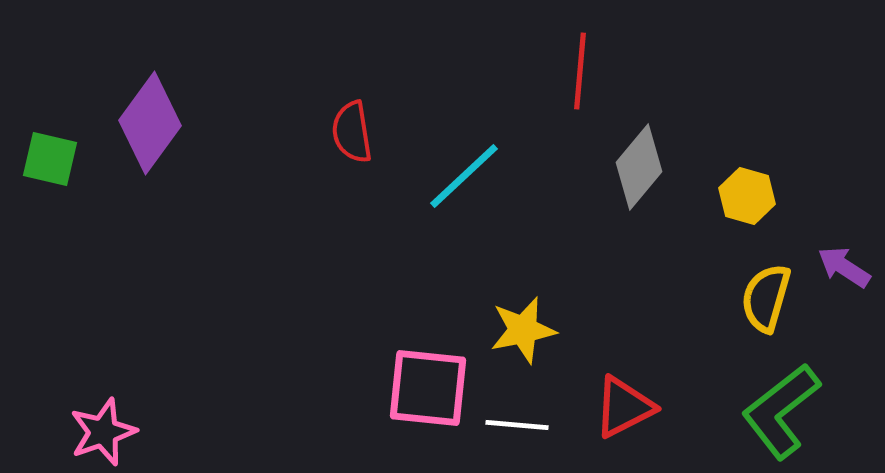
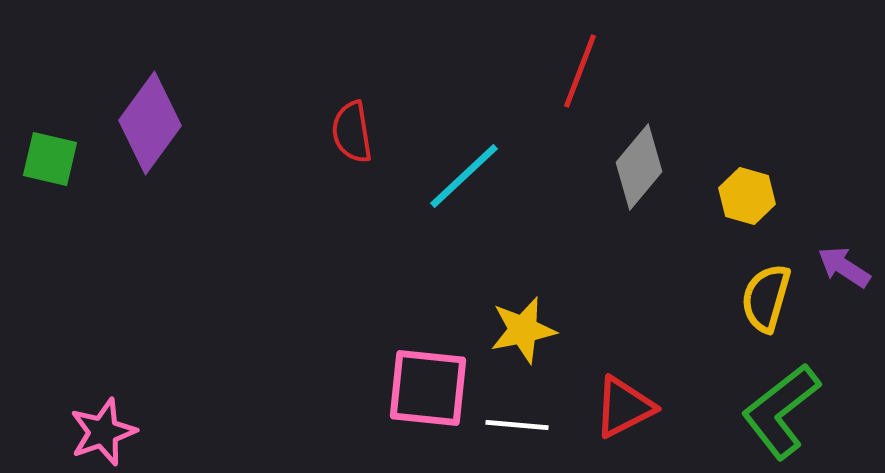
red line: rotated 16 degrees clockwise
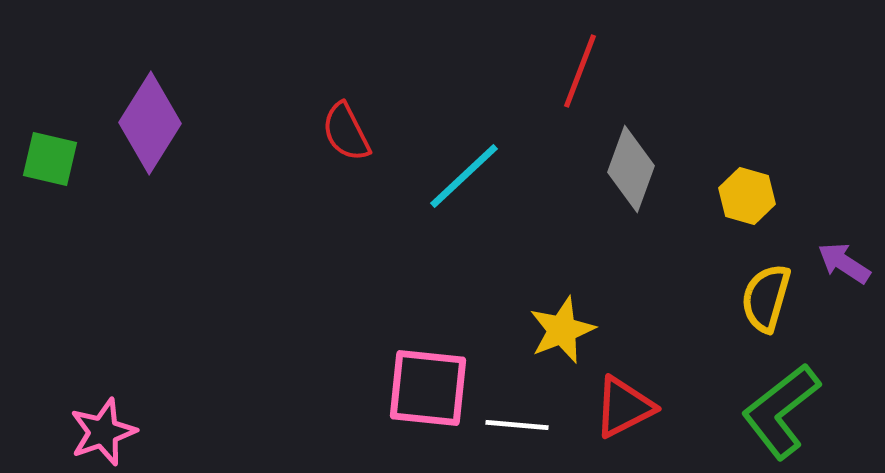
purple diamond: rotated 4 degrees counterclockwise
red semicircle: moved 6 px left; rotated 18 degrees counterclockwise
gray diamond: moved 8 px left, 2 px down; rotated 20 degrees counterclockwise
purple arrow: moved 4 px up
yellow star: moved 39 px right; rotated 10 degrees counterclockwise
